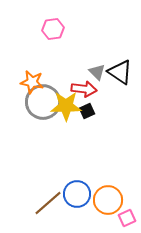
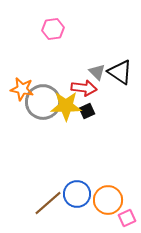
orange star: moved 10 px left, 7 px down
red arrow: moved 1 px up
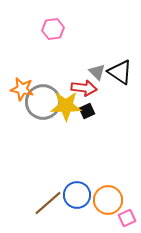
blue circle: moved 1 px down
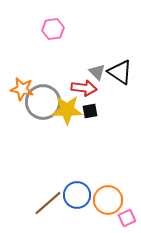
yellow star: moved 1 px right, 4 px down
black square: moved 3 px right; rotated 14 degrees clockwise
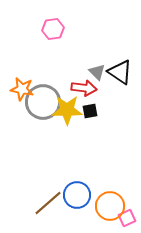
orange circle: moved 2 px right, 6 px down
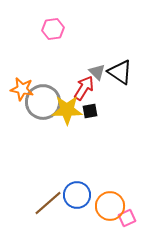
red arrow: rotated 65 degrees counterclockwise
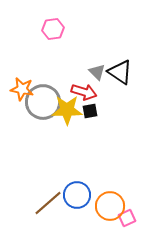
red arrow: moved 4 px down; rotated 75 degrees clockwise
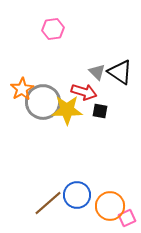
orange star: rotated 30 degrees clockwise
black square: moved 10 px right; rotated 21 degrees clockwise
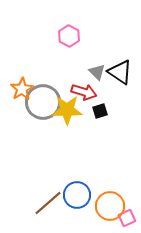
pink hexagon: moved 16 px right, 7 px down; rotated 25 degrees counterclockwise
black square: rotated 28 degrees counterclockwise
